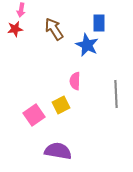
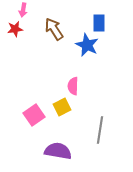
pink arrow: moved 2 px right
pink semicircle: moved 2 px left, 5 px down
gray line: moved 16 px left, 36 px down; rotated 12 degrees clockwise
yellow square: moved 1 px right, 2 px down
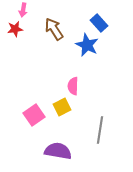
blue rectangle: rotated 42 degrees counterclockwise
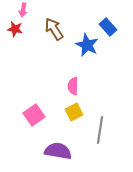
blue rectangle: moved 9 px right, 4 px down
red star: rotated 21 degrees clockwise
yellow square: moved 12 px right, 5 px down
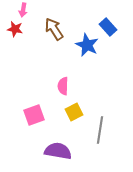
pink semicircle: moved 10 px left
pink square: rotated 15 degrees clockwise
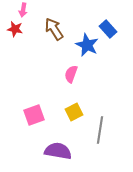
blue rectangle: moved 2 px down
pink semicircle: moved 8 px right, 12 px up; rotated 18 degrees clockwise
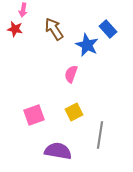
gray line: moved 5 px down
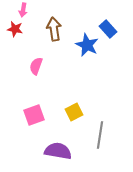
brown arrow: rotated 25 degrees clockwise
pink semicircle: moved 35 px left, 8 px up
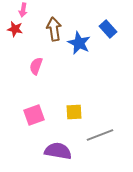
blue star: moved 8 px left, 2 px up
yellow square: rotated 24 degrees clockwise
gray line: rotated 60 degrees clockwise
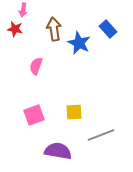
gray line: moved 1 px right
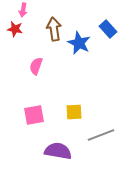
pink square: rotated 10 degrees clockwise
